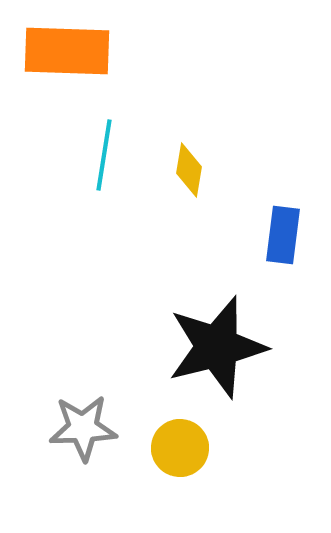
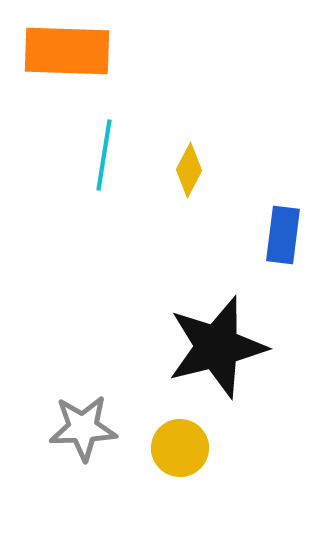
yellow diamond: rotated 18 degrees clockwise
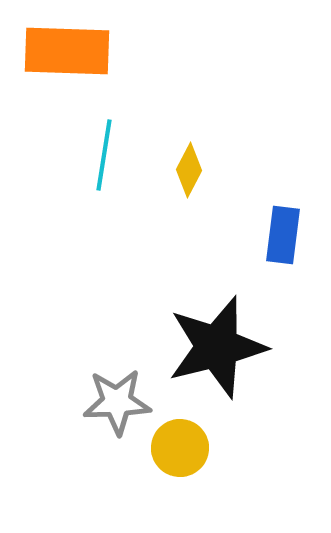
gray star: moved 34 px right, 26 px up
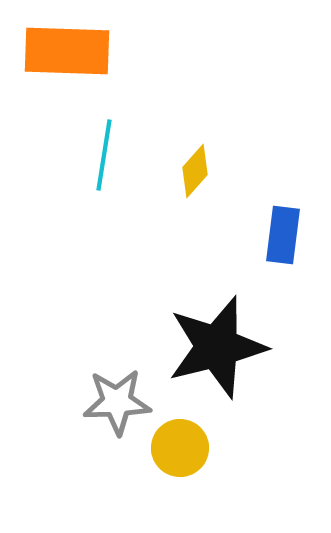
yellow diamond: moved 6 px right, 1 px down; rotated 14 degrees clockwise
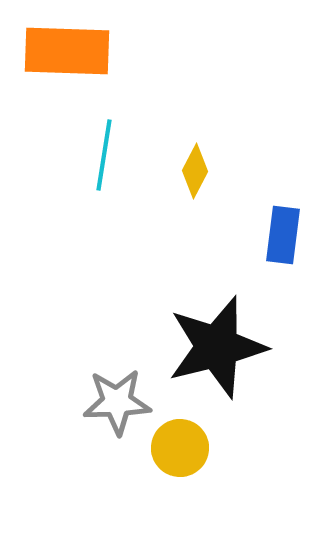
yellow diamond: rotated 14 degrees counterclockwise
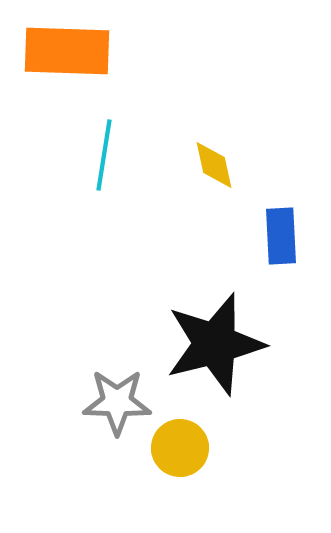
yellow diamond: moved 19 px right, 6 px up; rotated 40 degrees counterclockwise
blue rectangle: moved 2 px left, 1 px down; rotated 10 degrees counterclockwise
black star: moved 2 px left, 3 px up
gray star: rotated 4 degrees clockwise
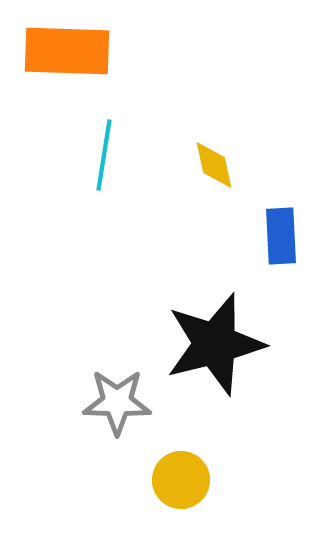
yellow circle: moved 1 px right, 32 px down
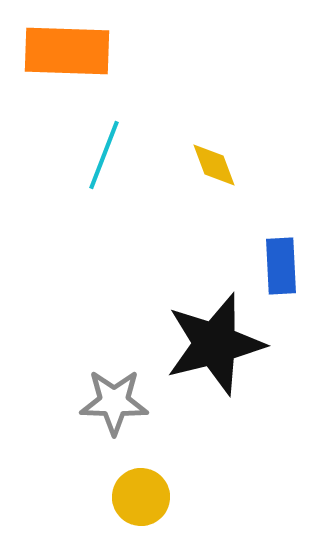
cyan line: rotated 12 degrees clockwise
yellow diamond: rotated 8 degrees counterclockwise
blue rectangle: moved 30 px down
gray star: moved 3 px left
yellow circle: moved 40 px left, 17 px down
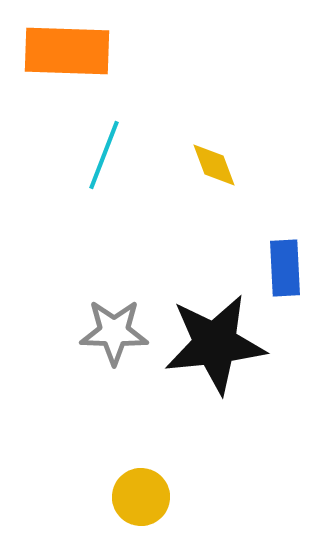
blue rectangle: moved 4 px right, 2 px down
black star: rotated 8 degrees clockwise
gray star: moved 70 px up
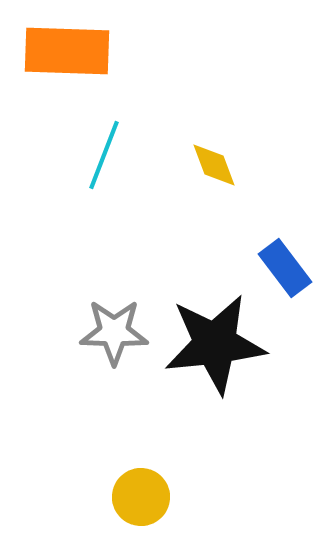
blue rectangle: rotated 34 degrees counterclockwise
